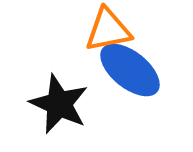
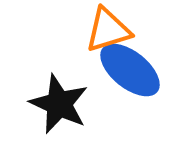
orange triangle: rotated 6 degrees counterclockwise
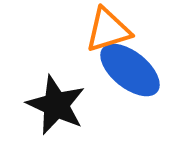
black star: moved 3 px left, 1 px down
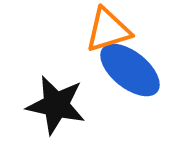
black star: rotated 12 degrees counterclockwise
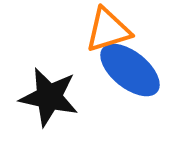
black star: moved 7 px left, 8 px up
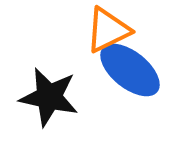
orange triangle: rotated 9 degrees counterclockwise
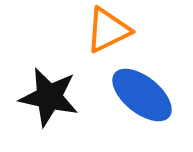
blue ellipse: moved 12 px right, 25 px down
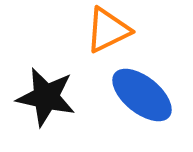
black star: moved 3 px left
